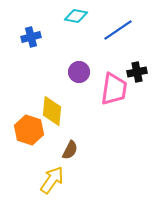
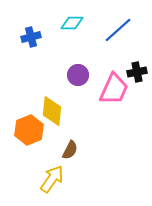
cyan diamond: moved 4 px left, 7 px down; rotated 10 degrees counterclockwise
blue line: rotated 8 degrees counterclockwise
purple circle: moved 1 px left, 3 px down
pink trapezoid: rotated 16 degrees clockwise
orange hexagon: rotated 20 degrees clockwise
yellow arrow: moved 1 px up
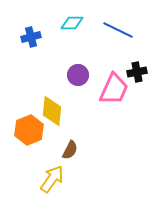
blue line: rotated 68 degrees clockwise
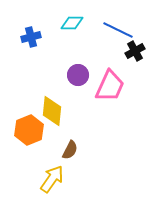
black cross: moved 2 px left, 21 px up; rotated 18 degrees counterclockwise
pink trapezoid: moved 4 px left, 3 px up
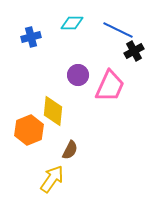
black cross: moved 1 px left
yellow diamond: moved 1 px right
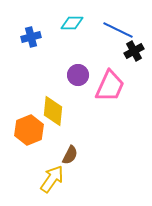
brown semicircle: moved 5 px down
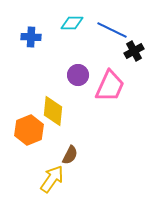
blue line: moved 6 px left
blue cross: rotated 18 degrees clockwise
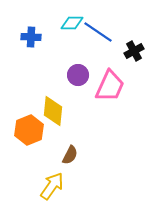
blue line: moved 14 px left, 2 px down; rotated 8 degrees clockwise
yellow arrow: moved 7 px down
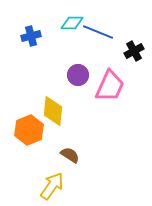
blue line: rotated 12 degrees counterclockwise
blue cross: moved 1 px up; rotated 18 degrees counterclockwise
brown semicircle: rotated 84 degrees counterclockwise
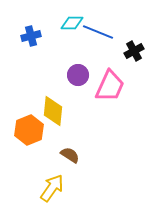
yellow arrow: moved 2 px down
